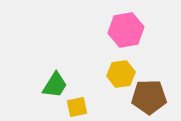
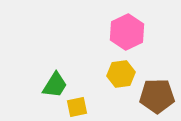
pink hexagon: moved 1 px right, 2 px down; rotated 16 degrees counterclockwise
brown pentagon: moved 8 px right, 1 px up
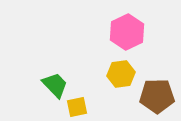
green trapezoid: rotated 76 degrees counterclockwise
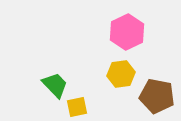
brown pentagon: rotated 12 degrees clockwise
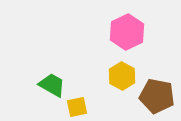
yellow hexagon: moved 1 px right, 2 px down; rotated 24 degrees counterclockwise
green trapezoid: moved 3 px left; rotated 16 degrees counterclockwise
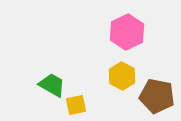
yellow square: moved 1 px left, 2 px up
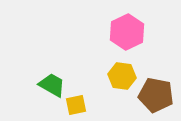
yellow hexagon: rotated 20 degrees counterclockwise
brown pentagon: moved 1 px left, 1 px up
